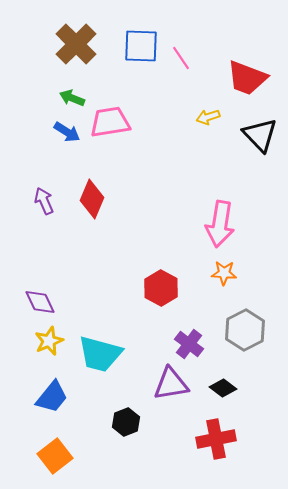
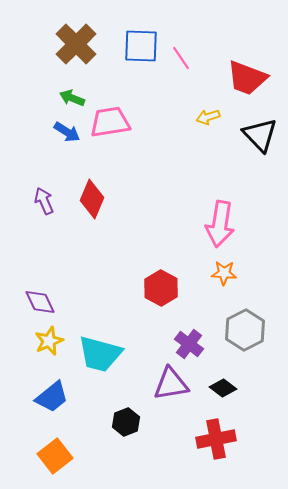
blue trapezoid: rotated 12 degrees clockwise
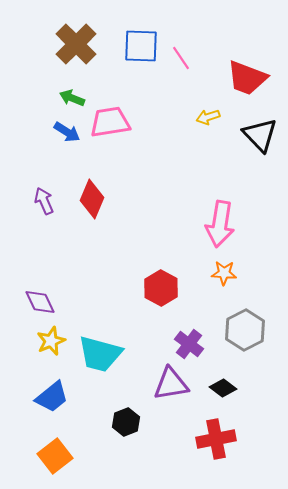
yellow star: moved 2 px right
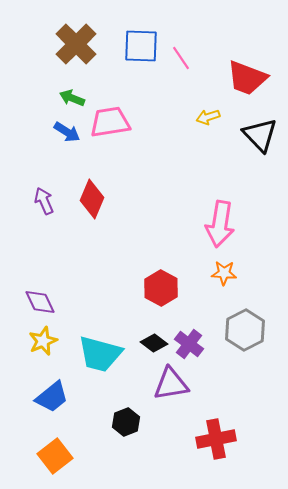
yellow star: moved 8 px left
black diamond: moved 69 px left, 45 px up
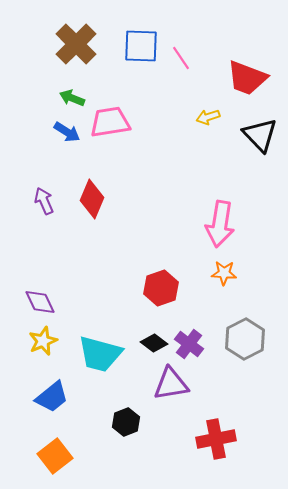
red hexagon: rotated 12 degrees clockwise
gray hexagon: moved 9 px down
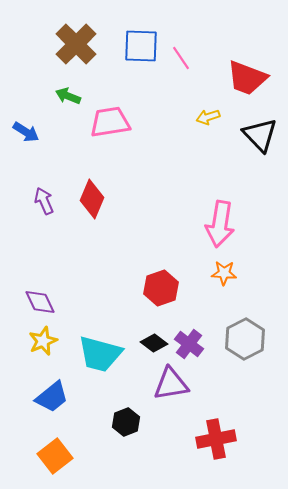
green arrow: moved 4 px left, 2 px up
blue arrow: moved 41 px left
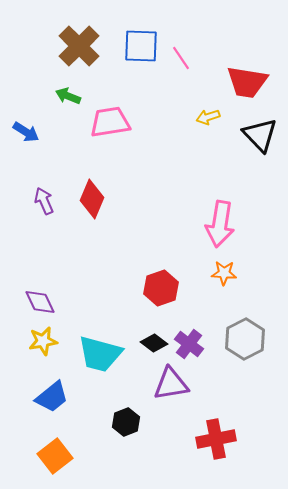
brown cross: moved 3 px right, 2 px down
red trapezoid: moved 4 px down; rotated 12 degrees counterclockwise
yellow star: rotated 12 degrees clockwise
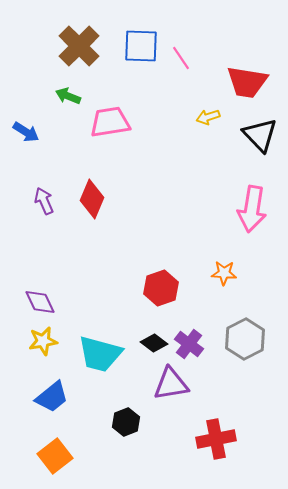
pink arrow: moved 32 px right, 15 px up
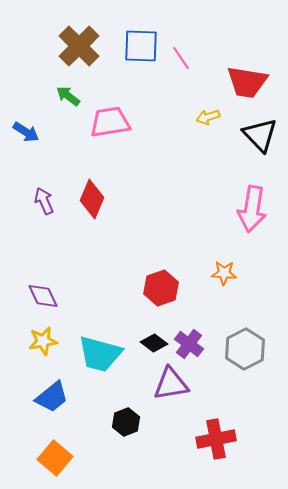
green arrow: rotated 15 degrees clockwise
purple diamond: moved 3 px right, 6 px up
gray hexagon: moved 10 px down
orange square: moved 2 px down; rotated 12 degrees counterclockwise
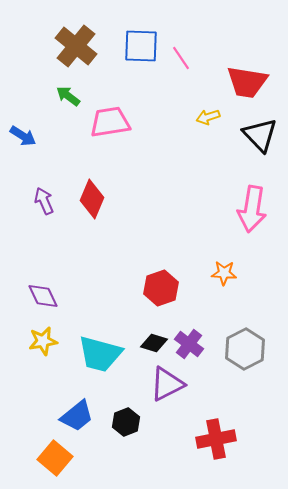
brown cross: moved 3 px left; rotated 6 degrees counterclockwise
blue arrow: moved 3 px left, 4 px down
black diamond: rotated 20 degrees counterclockwise
purple triangle: moved 4 px left; rotated 18 degrees counterclockwise
blue trapezoid: moved 25 px right, 19 px down
